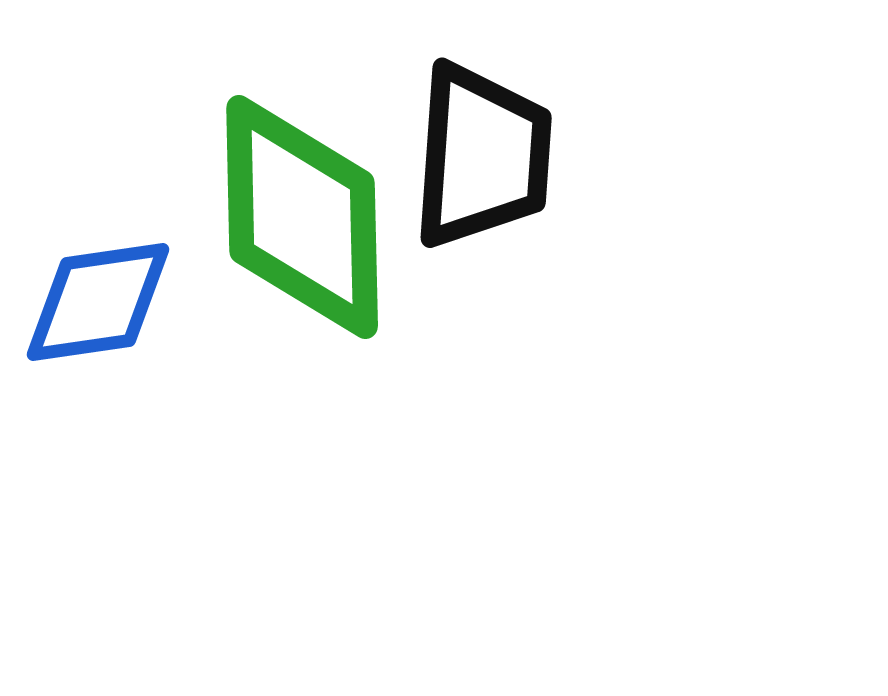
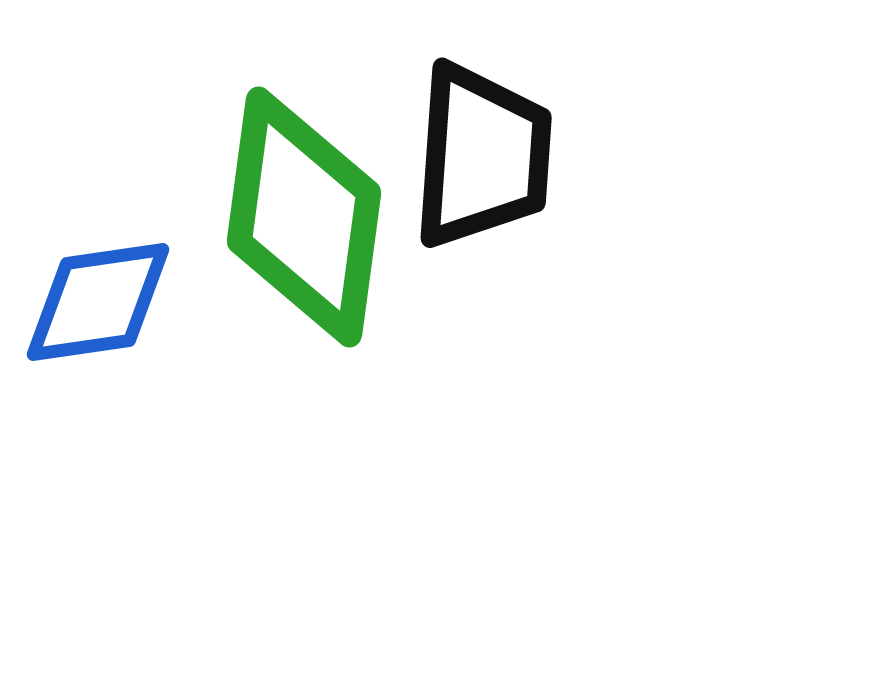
green diamond: moved 2 px right; rotated 9 degrees clockwise
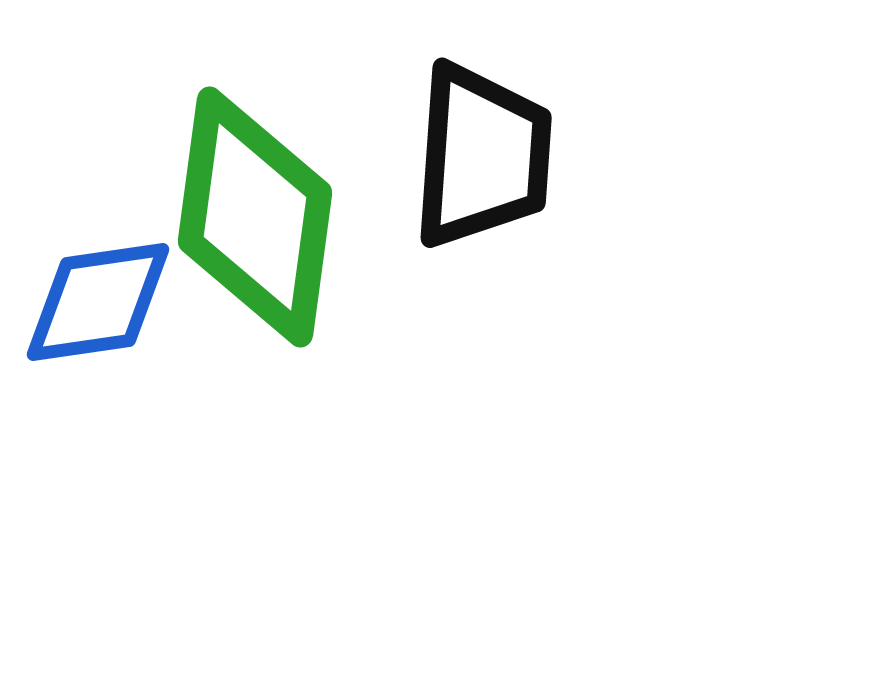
green diamond: moved 49 px left
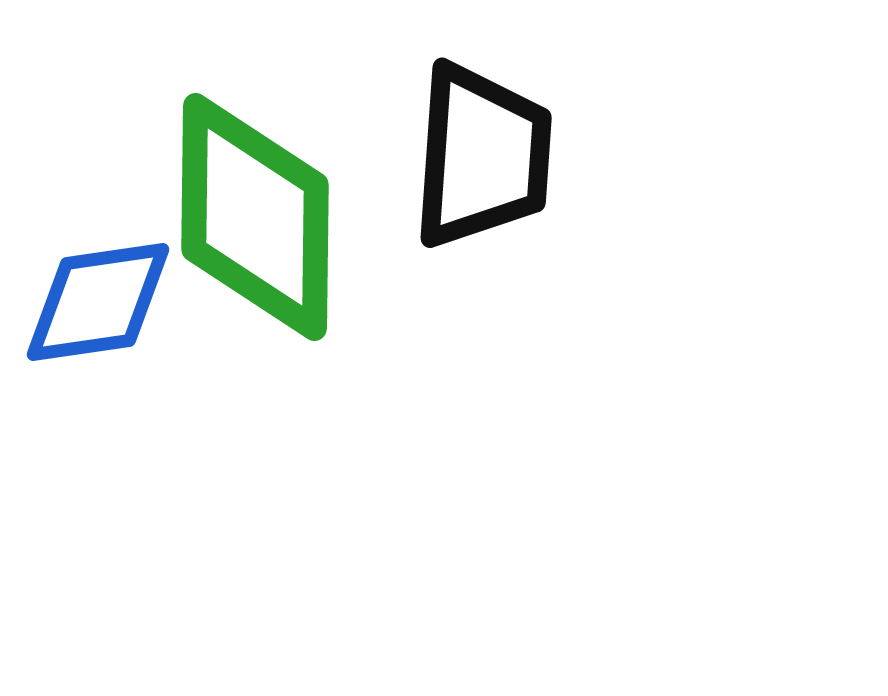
green diamond: rotated 7 degrees counterclockwise
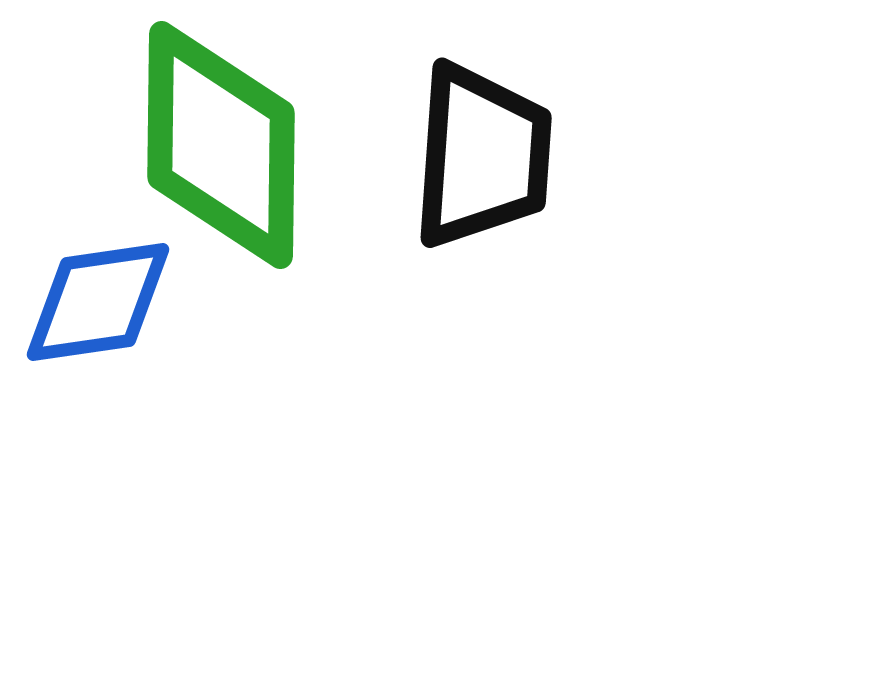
green diamond: moved 34 px left, 72 px up
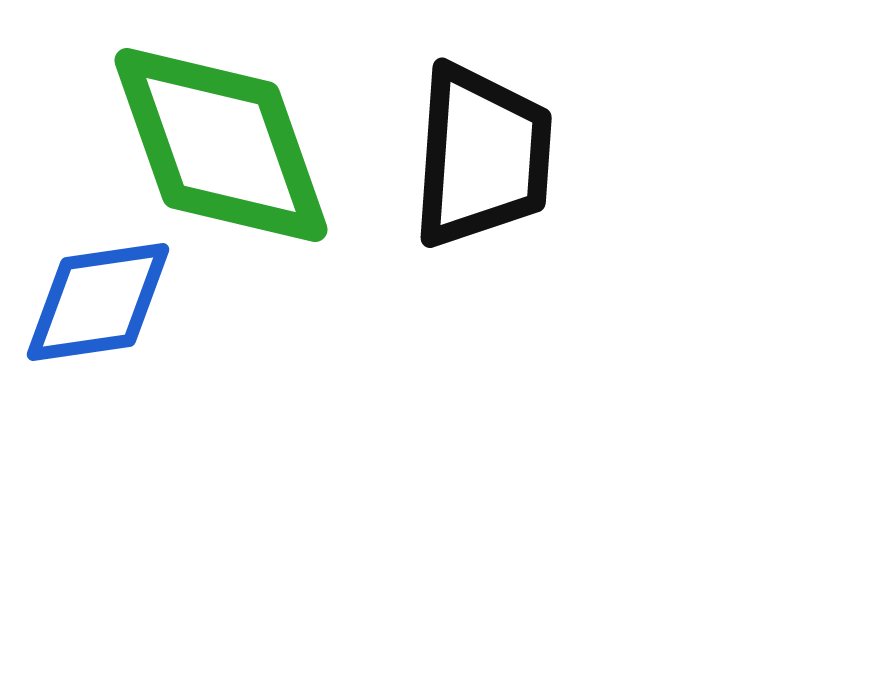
green diamond: rotated 20 degrees counterclockwise
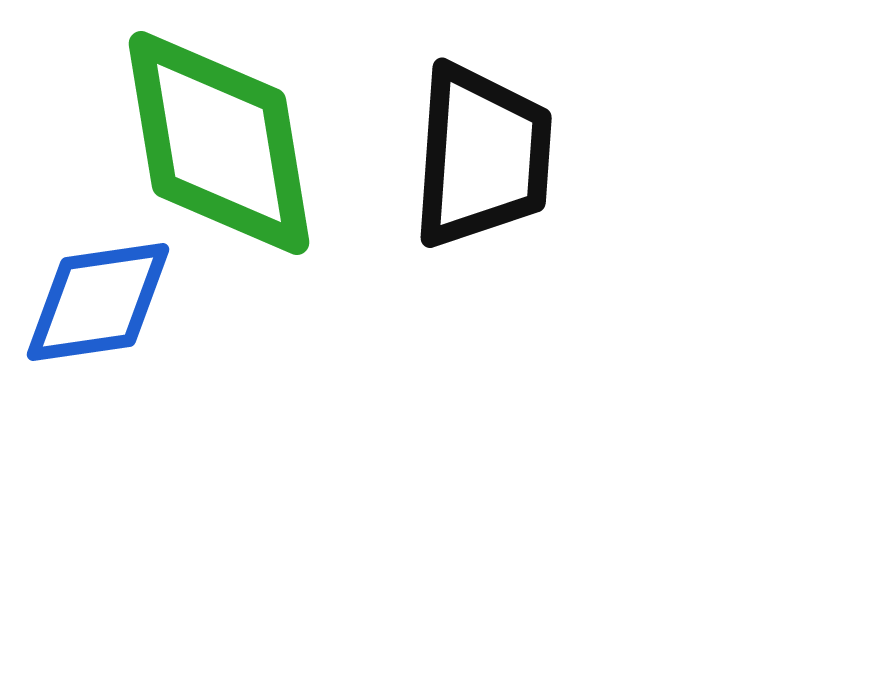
green diamond: moved 2 px left, 2 px up; rotated 10 degrees clockwise
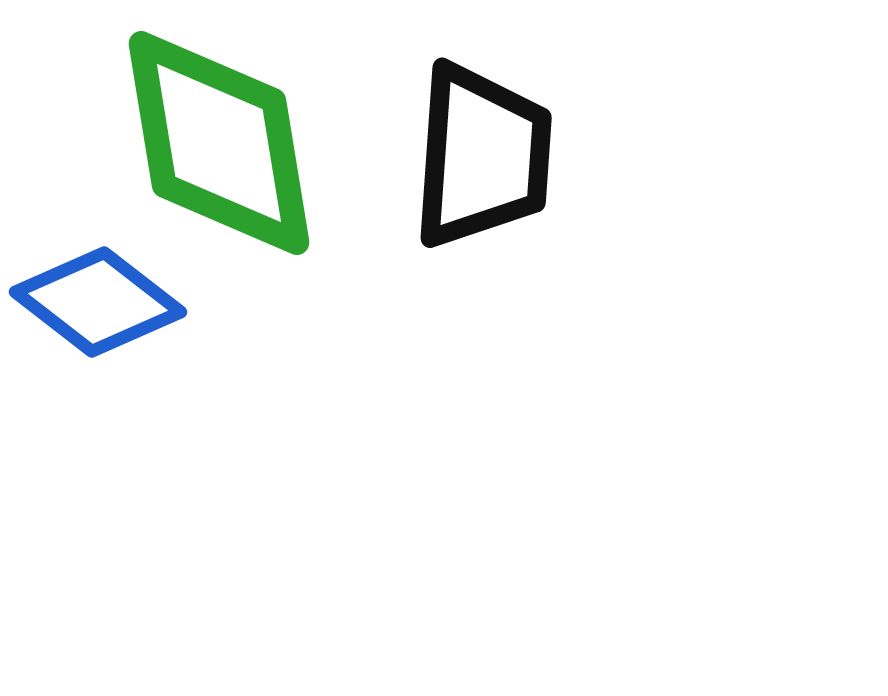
blue diamond: rotated 46 degrees clockwise
